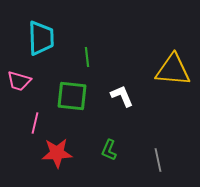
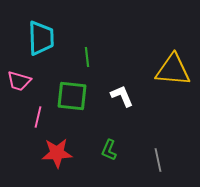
pink line: moved 3 px right, 6 px up
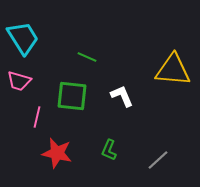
cyan trapezoid: moved 18 px left; rotated 30 degrees counterclockwise
green line: rotated 60 degrees counterclockwise
pink line: moved 1 px left
red star: rotated 16 degrees clockwise
gray line: rotated 60 degrees clockwise
